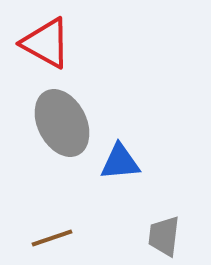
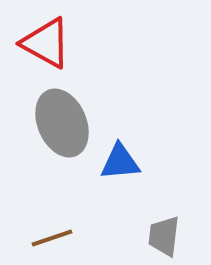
gray ellipse: rotated 4 degrees clockwise
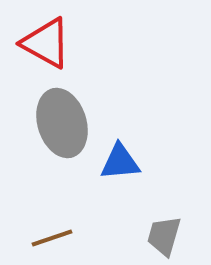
gray ellipse: rotated 6 degrees clockwise
gray trapezoid: rotated 9 degrees clockwise
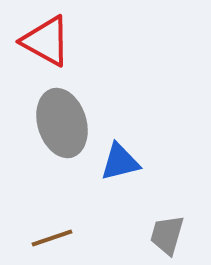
red triangle: moved 2 px up
blue triangle: rotated 9 degrees counterclockwise
gray trapezoid: moved 3 px right, 1 px up
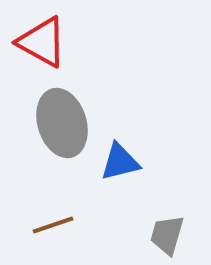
red triangle: moved 4 px left, 1 px down
brown line: moved 1 px right, 13 px up
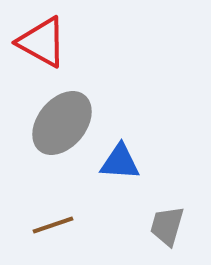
gray ellipse: rotated 56 degrees clockwise
blue triangle: rotated 18 degrees clockwise
gray trapezoid: moved 9 px up
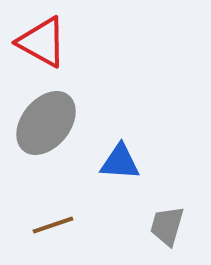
gray ellipse: moved 16 px left
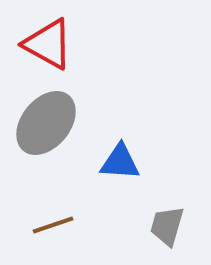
red triangle: moved 6 px right, 2 px down
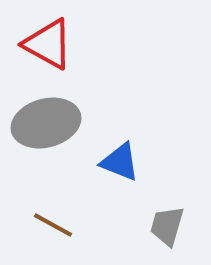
gray ellipse: rotated 36 degrees clockwise
blue triangle: rotated 18 degrees clockwise
brown line: rotated 48 degrees clockwise
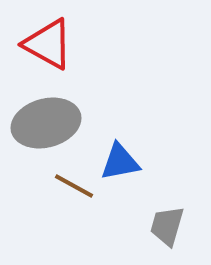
blue triangle: rotated 33 degrees counterclockwise
brown line: moved 21 px right, 39 px up
